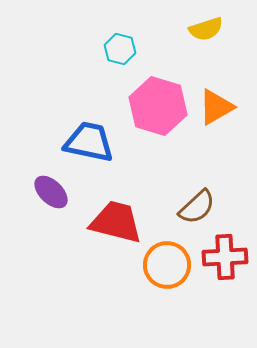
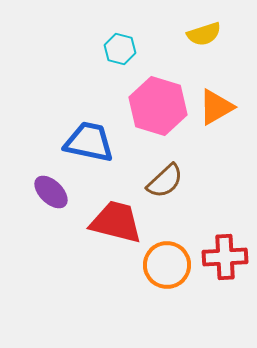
yellow semicircle: moved 2 px left, 5 px down
brown semicircle: moved 32 px left, 26 px up
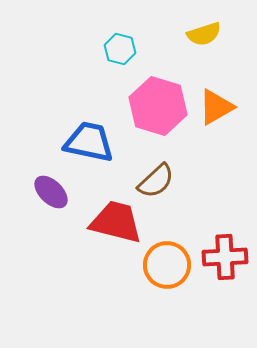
brown semicircle: moved 9 px left
